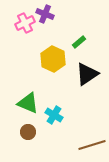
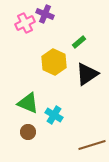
yellow hexagon: moved 1 px right, 3 px down
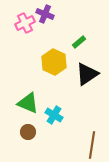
brown line: rotated 64 degrees counterclockwise
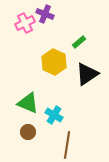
brown line: moved 25 px left
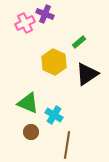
brown circle: moved 3 px right
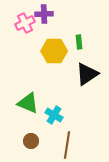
purple cross: moved 1 px left; rotated 24 degrees counterclockwise
green rectangle: rotated 56 degrees counterclockwise
yellow hexagon: moved 11 px up; rotated 25 degrees counterclockwise
brown circle: moved 9 px down
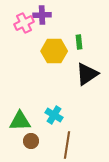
purple cross: moved 2 px left, 1 px down
pink cross: moved 1 px left
green triangle: moved 8 px left, 18 px down; rotated 25 degrees counterclockwise
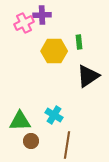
black triangle: moved 1 px right, 2 px down
